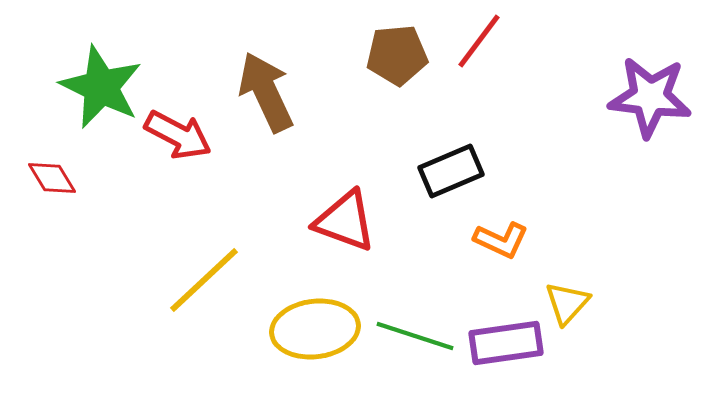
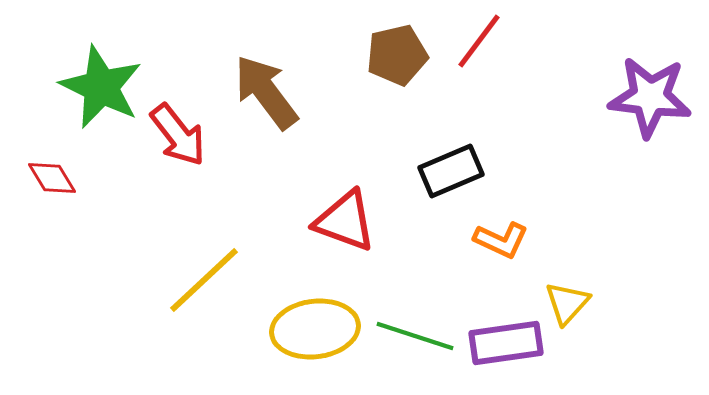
brown pentagon: rotated 8 degrees counterclockwise
brown arrow: rotated 12 degrees counterclockwise
red arrow: rotated 24 degrees clockwise
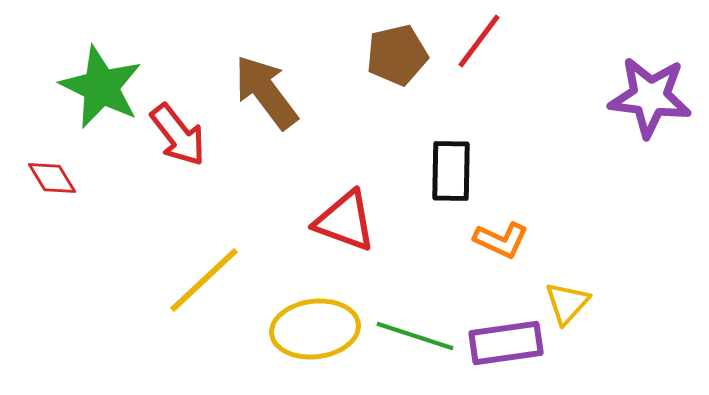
black rectangle: rotated 66 degrees counterclockwise
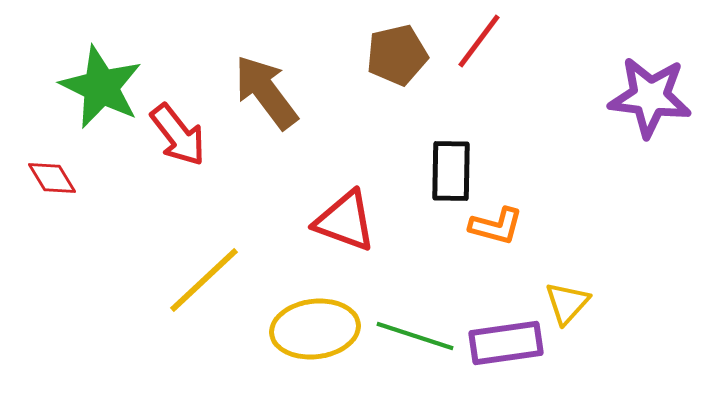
orange L-shape: moved 5 px left, 14 px up; rotated 10 degrees counterclockwise
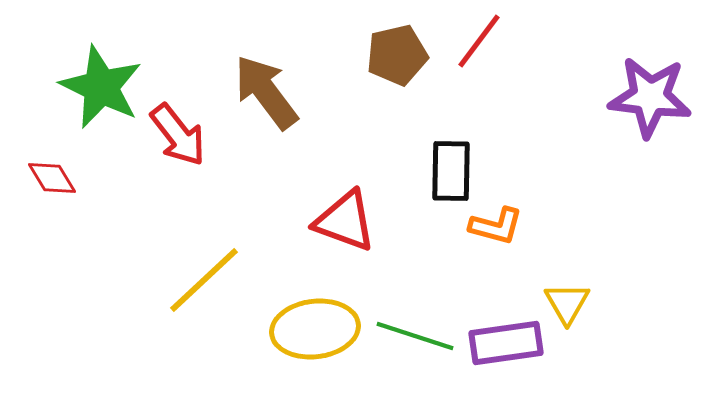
yellow triangle: rotated 12 degrees counterclockwise
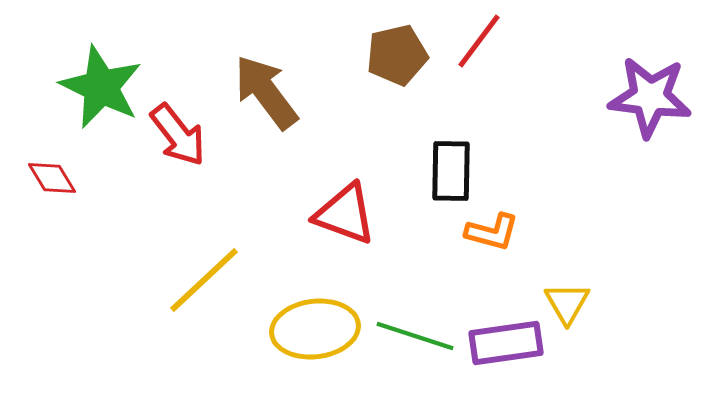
red triangle: moved 7 px up
orange L-shape: moved 4 px left, 6 px down
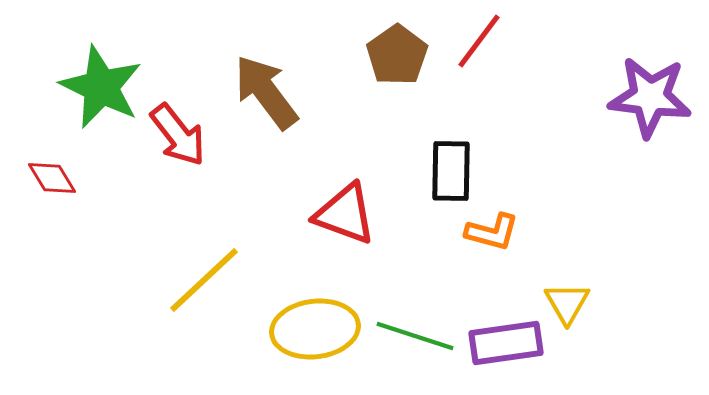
brown pentagon: rotated 22 degrees counterclockwise
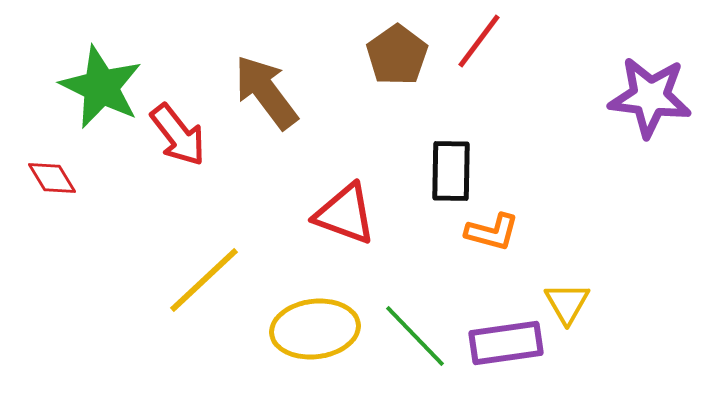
green line: rotated 28 degrees clockwise
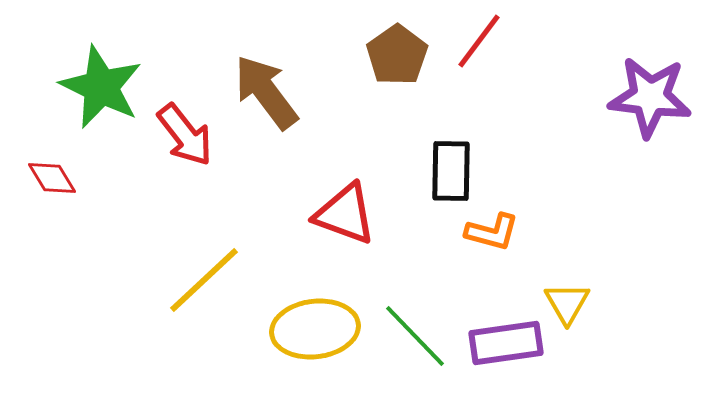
red arrow: moved 7 px right
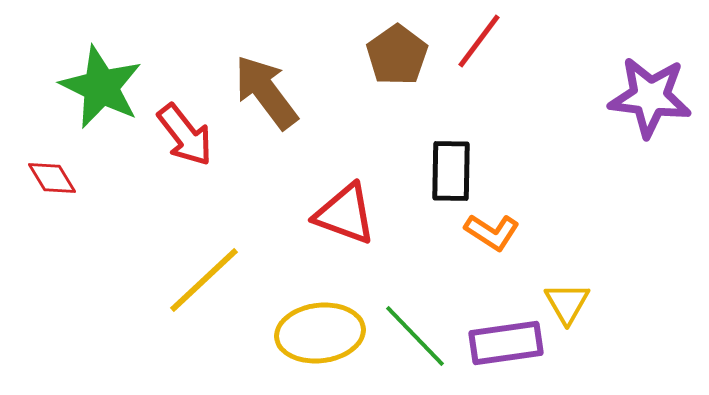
orange L-shape: rotated 18 degrees clockwise
yellow ellipse: moved 5 px right, 4 px down
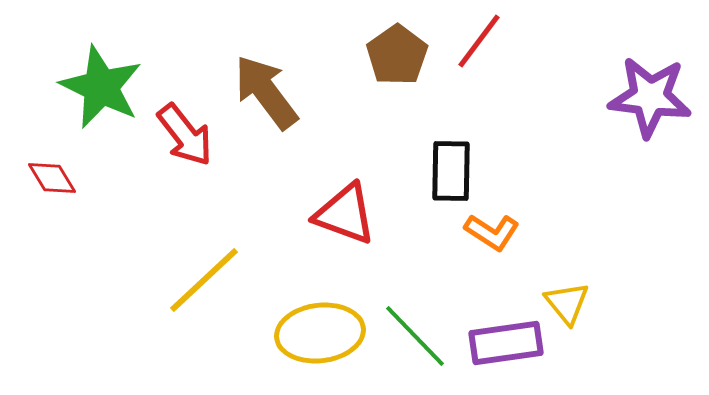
yellow triangle: rotated 9 degrees counterclockwise
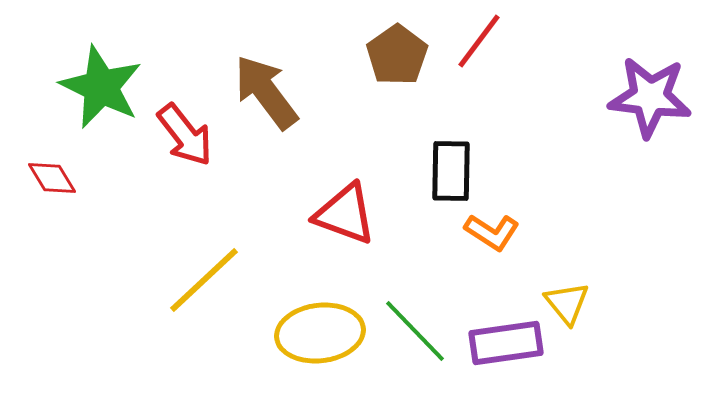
green line: moved 5 px up
